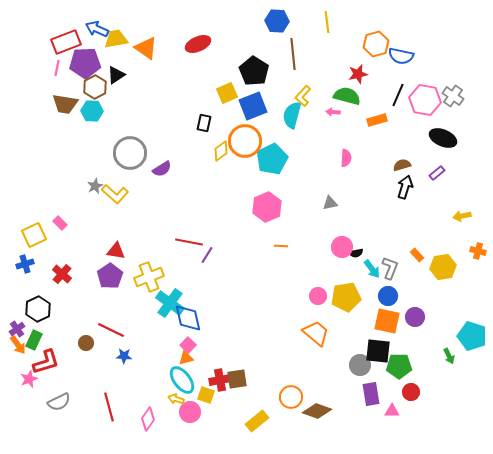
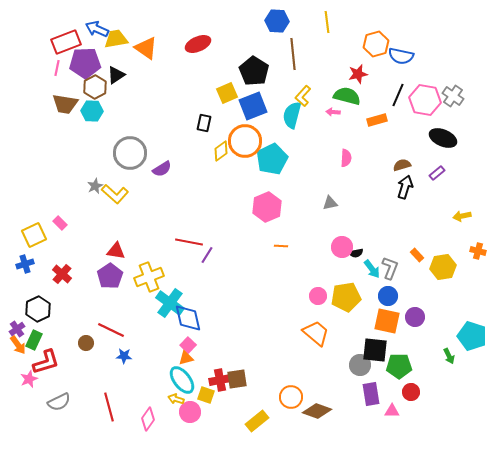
black square at (378, 351): moved 3 px left, 1 px up
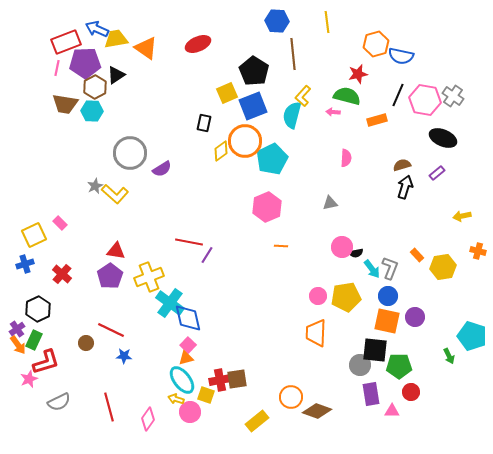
orange trapezoid at (316, 333): rotated 128 degrees counterclockwise
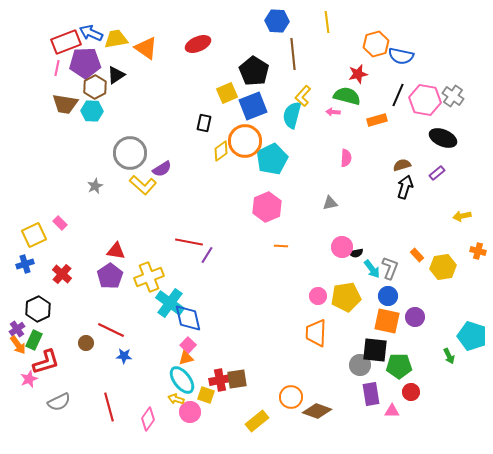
blue arrow at (97, 29): moved 6 px left, 4 px down
yellow L-shape at (115, 194): moved 28 px right, 9 px up
